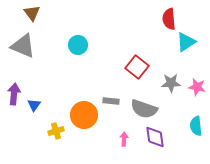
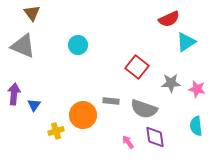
red semicircle: rotated 110 degrees counterclockwise
pink star: moved 2 px down
orange circle: moved 1 px left
pink arrow: moved 4 px right, 3 px down; rotated 40 degrees counterclockwise
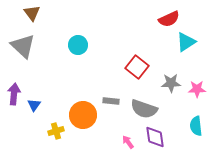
gray triangle: rotated 20 degrees clockwise
pink star: rotated 12 degrees counterclockwise
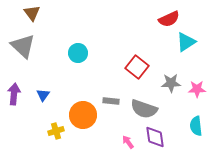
cyan circle: moved 8 px down
blue triangle: moved 9 px right, 10 px up
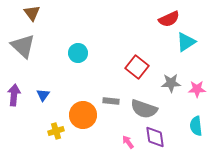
purple arrow: moved 1 px down
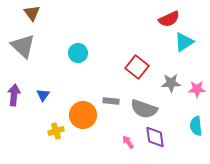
cyan triangle: moved 2 px left
